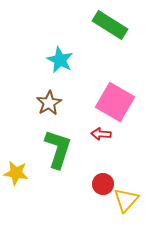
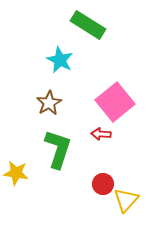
green rectangle: moved 22 px left
pink square: rotated 21 degrees clockwise
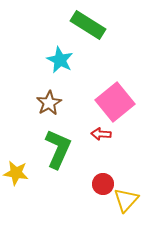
green L-shape: rotated 6 degrees clockwise
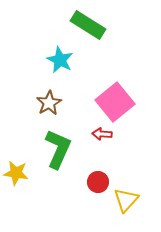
red arrow: moved 1 px right
red circle: moved 5 px left, 2 px up
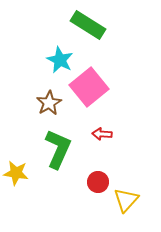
pink square: moved 26 px left, 15 px up
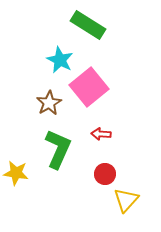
red arrow: moved 1 px left
red circle: moved 7 px right, 8 px up
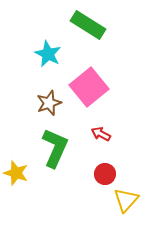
cyan star: moved 12 px left, 6 px up
brown star: rotated 10 degrees clockwise
red arrow: rotated 24 degrees clockwise
green L-shape: moved 3 px left, 1 px up
yellow star: rotated 10 degrees clockwise
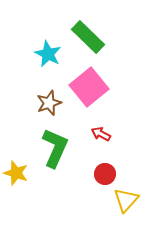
green rectangle: moved 12 px down; rotated 12 degrees clockwise
